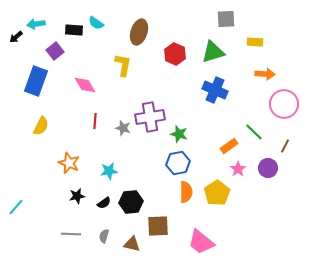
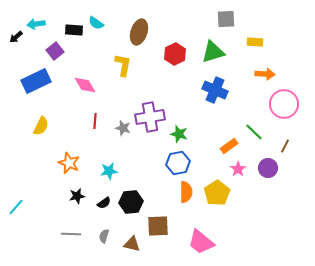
red hexagon: rotated 10 degrees clockwise
blue rectangle: rotated 44 degrees clockwise
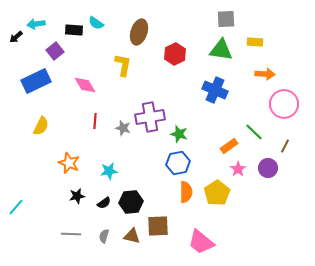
green triangle: moved 8 px right, 2 px up; rotated 25 degrees clockwise
brown triangle: moved 8 px up
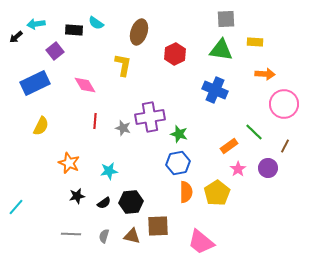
blue rectangle: moved 1 px left, 2 px down
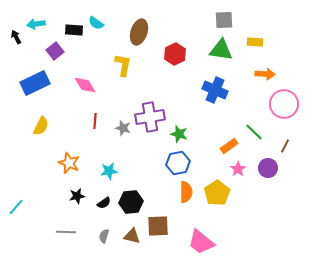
gray square: moved 2 px left, 1 px down
black arrow: rotated 104 degrees clockwise
gray line: moved 5 px left, 2 px up
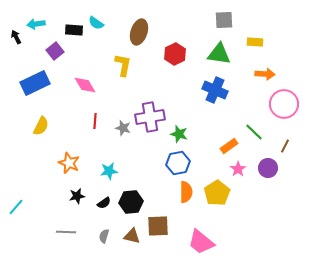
green triangle: moved 2 px left, 4 px down
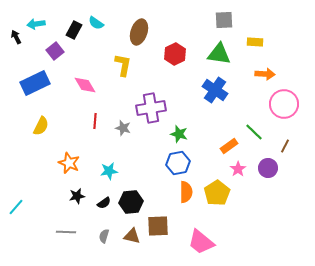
black rectangle: rotated 66 degrees counterclockwise
blue cross: rotated 10 degrees clockwise
purple cross: moved 1 px right, 9 px up
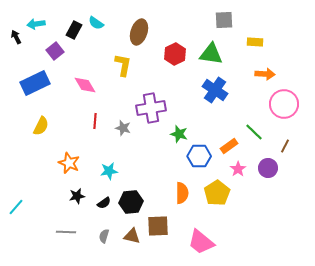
green triangle: moved 8 px left
blue hexagon: moved 21 px right, 7 px up; rotated 10 degrees clockwise
orange semicircle: moved 4 px left, 1 px down
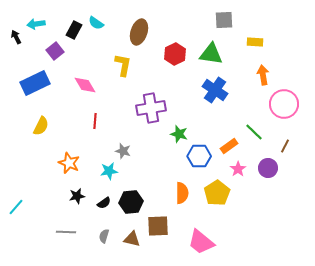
orange arrow: moved 2 px left, 1 px down; rotated 102 degrees counterclockwise
gray star: moved 23 px down
brown triangle: moved 3 px down
